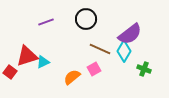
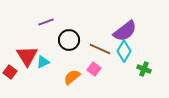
black circle: moved 17 px left, 21 px down
purple semicircle: moved 5 px left, 3 px up
red triangle: rotated 45 degrees counterclockwise
pink square: rotated 24 degrees counterclockwise
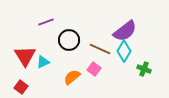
red triangle: moved 2 px left
red square: moved 11 px right, 15 px down
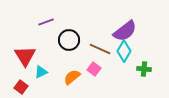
cyan triangle: moved 2 px left, 10 px down
green cross: rotated 16 degrees counterclockwise
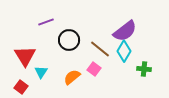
brown line: rotated 15 degrees clockwise
cyan triangle: rotated 32 degrees counterclockwise
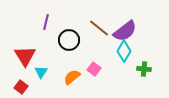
purple line: rotated 56 degrees counterclockwise
brown line: moved 1 px left, 21 px up
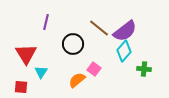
black circle: moved 4 px right, 4 px down
cyan diamond: rotated 10 degrees clockwise
red triangle: moved 1 px right, 2 px up
orange semicircle: moved 5 px right, 3 px down
red square: rotated 32 degrees counterclockwise
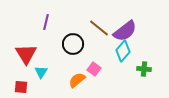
cyan diamond: moved 1 px left
